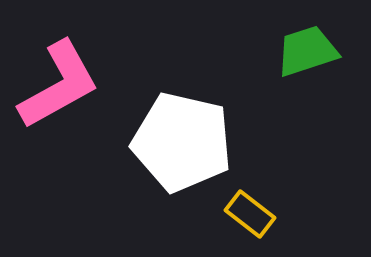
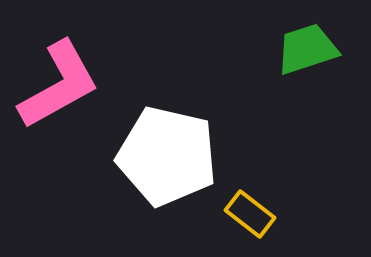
green trapezoid: moved 2 px up
white pentagon: moved 15 px left, 14 px down
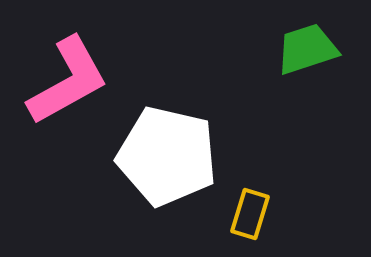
pink L-shape: moved 9 px right, 4 px up
yellow rectangle: rotated 69 degrees clockwise
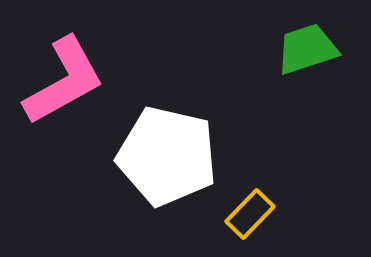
pink L-shape: moved 4 px left
yellow rectangle: rotated 27 degrees clockwise
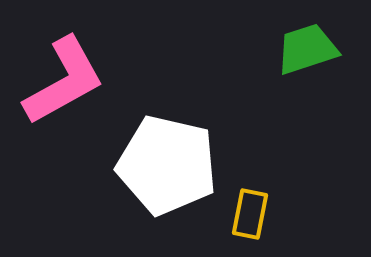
white pentagon: moved 9 px down
yellow rectangle: rotated 33 degrees counterclockwise
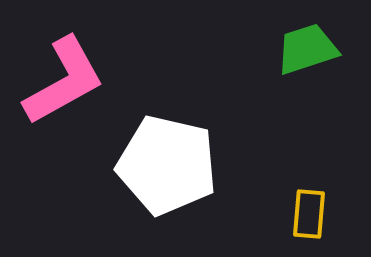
yellow rectangle: moved 59 px right; rotated 6 degrees counterclockwise
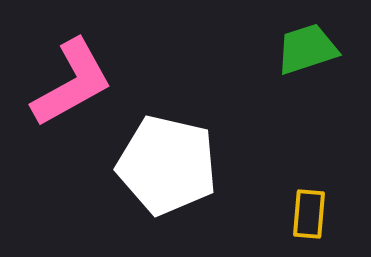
pink L-shape: moved 8 px right, 2 px down
